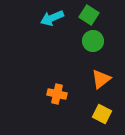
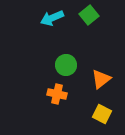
green square: rotated 18 degrees clockwise
green circle: moved 27 px left, 24 px down
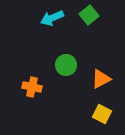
orange triangle: rotated 10 degrees clockwise
orange cross: moved 25 px left, 7 px up
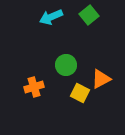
cyan arrow: moved 1 px left, 1 px up
orange cross: moved 2 px right; rotated 30 degrees counterclockwise
yellow square: moved 22 px left, 21 px up
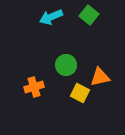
green square: rotated 12 degrees counterclockwise
orange triangle: moved 1 px left, 2 px up; rotated 15 degrees clockwise
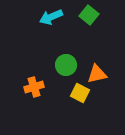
orange triangle: moved 3 px left, 3 px up
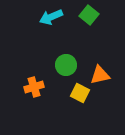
orange triangle: moved 3 px right, 1 px down
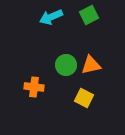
green square: rotated 24 degrees clockwise
orange triangle: moved 9 px left, 10 px up
orange cross: rotated 24 degrees clockwise
yellow square: moved 4 px right, 5 px down
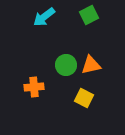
cyan arrow: moved 7 px left; rotated 15 degrees counterclockwise
orange cross: rotated 12 degrees counterclockwise
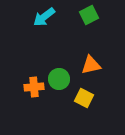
green circle: moved 7 px left, 14 px down
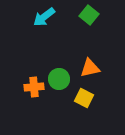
green square: rotated 24 degrees counterclockwise
orange triangle: moved 1 px left, 3 px down
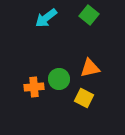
cyan arrow: moved 2 px right, 1 px down
